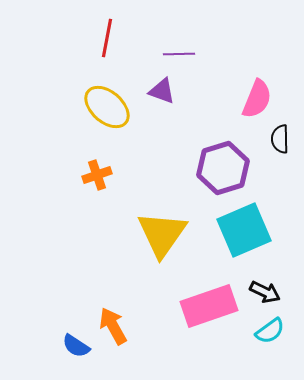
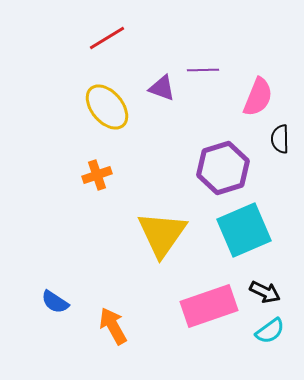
red line: rotated 48 degrees clockwise
purple line: moved 24 px right, 16 px down
purple triangle: moved 3 px up
pink semicircle: moved 1 px right, 2 px up
yellow ellipse: rotated 9 degrees clockwise
blue semicircle: moved 21 px left, 44 px up
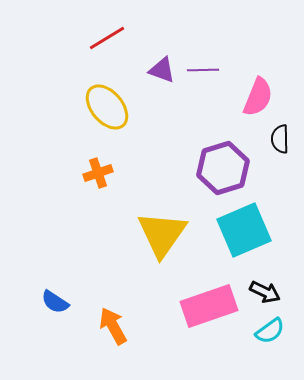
purple triangle: moved 18 px up
orange cross: moved 1 px right, 2 px up
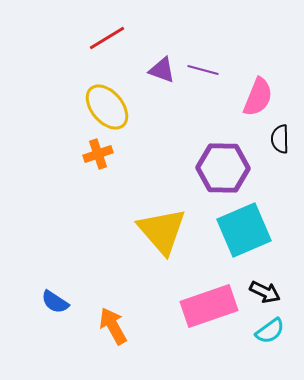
purple line: rotated 16 degrees clockwise
purple hexagon: rotated 18 degrees clockwise
orange cross: moved 19 px up
yellow triangle: moved 3 px up; rotated 16 degrees counterclockwise
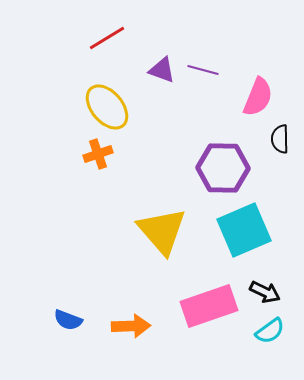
blue semicircle: moved 13 px right, 18 px down; rotated 12 degrees counterclockwise
orange arrow: moved 18 px right; rotated 117 degrees clockwise
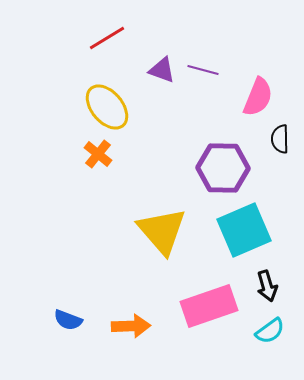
orange cross: rotated 32 degrees counterclockwise
black arrow: moved 2 px right, 6 px up; rotated 48 degrees clockwise
